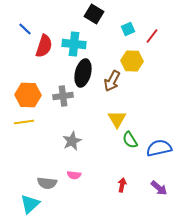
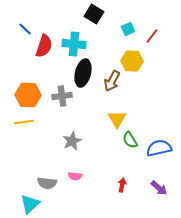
gray cross: moved 1 px left
pink semicircle: moved 1 px right, 1 px down
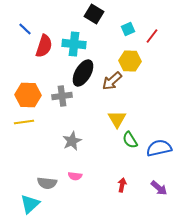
yellow hexagon: moved 2 px left
black ellipse: rotated 16 degrees clockwise
brown arrow: rotated 20 degrees clockwise
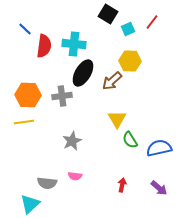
black square: moved 14 px right
red line: moved 14 px up
red semicircle: rotated 10 degrees counterclockwise
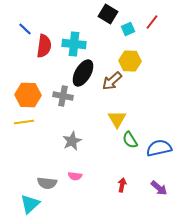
gray cross: moved 1 px right; rotated 18 degrees clockwise
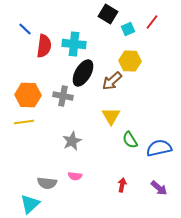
yellow triangle: moved 6 px left, 3 px up
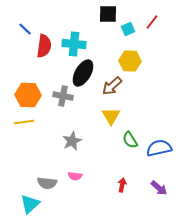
black square: rotated 30 degrees counterclockwise
brown arrow: moved 5 px down
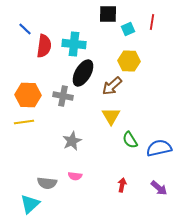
red line: rotated 28 degrees counterclockwise
yellow hexagon: moved 1 px left
